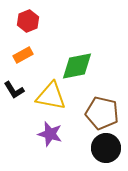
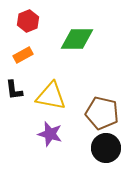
green diamond: moved 27 px up; rotated 12 degrees clockwise
black L-shape: rotated 25 degrees clockwise
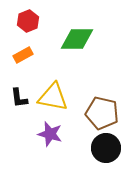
black L-shape: moved 5 px right, 8 px down
yellow triangle: moved 2 px right, 1 px down
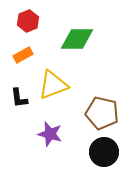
yellow triangle: moved 12 px up; rotated 32 degrees counterclockwise
black circle: moved 2 px left, 4 px down
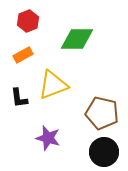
purple star: moved 2 px left, 4 px down
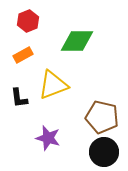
green diamond: moved 2 px down
brown pentagon: moved 4 px down
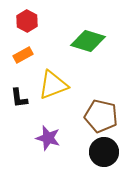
red hexagon: moved 1 px left; rotated 10 degrees counterclockwise
green diamond: moved 11 px right; rotated 16 degrees clockwise
brown pentagon: moved 1 px left, 1 px up
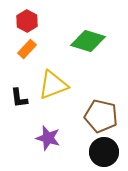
orange rectangle: moved 4 px right, 6 px up; rotated 18 degrees counterclockwise
